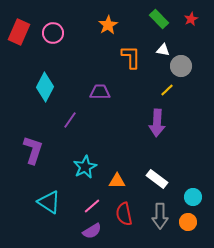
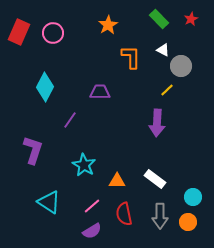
white triangle: rotated 16 degrees clockwise
cyan star: moved 1 px left, 2 px up; rotated 15 degrees counterclockwise
white rectangle: moved 2 px left
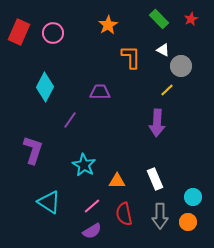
white rectangle: rotated 30 degrees clockwise
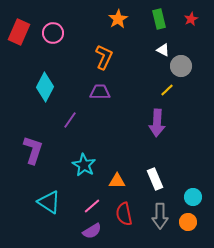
green rectangle: rotated 30 degrees clockwise
orange star: moved 10 px right, 6 px up
orange L-shape: moved 27 px left; rotated 25 degrees clockwise
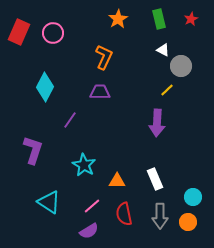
purple semicircle: moved 3 px left
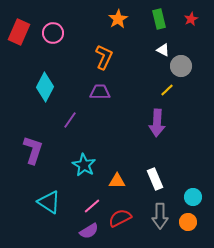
red semicircle: moved 4 px left, 4 px down; rotated 75 degrees clockwise
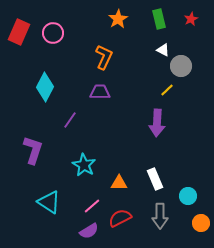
orange triangle: moved 2 px right, 2 px down
cyan circle: moved 5 px left, 1 px up
orange circle: moved 13 px right, 1 px down
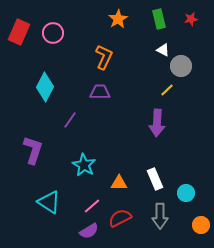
red star: rotated 16 degrees clockwise
cyan circle: moved 2 px left, 3 px up
orange circle: moved 2 px down
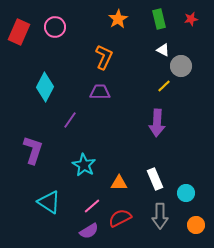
pink circle: moved 2 px right, 6 px up
yellow line: moved 3 px left, 4 px up
orange circle: moved 5 px left
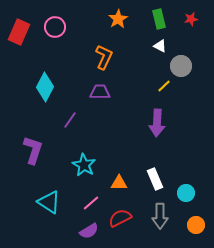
white triangle: moved 3 px left, 4 px up
pink line: moved 1 px left, 3 px up
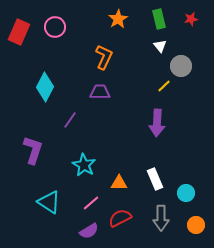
white triangle: rotated 24 degrees clockwise
gray arrow: moved 1 px right, 2 px down
